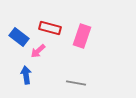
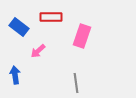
red rectangle: moved 1 px right, 11 px up; rotated 15 degrees counterclockwise
blue rectangle: moved 10 px up
blue arrow: moved 11 px left
gray line: rotated 72 degrees clockwise
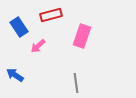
red rectangle: moved 2 px up; rotated 15 degrees counterclockwise
blue rectangle: rotated 18 degrees clockwise
pink arrow: moved 5 px up
blue arrow: rotated 48 degrees counterclockwise
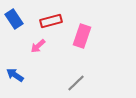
red rectangle: moved 6 px down
blue rectangle: moved 5 px left, 8 px up
gray line: rotated 54 degrees clockwise
